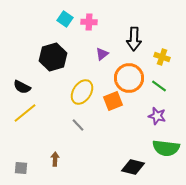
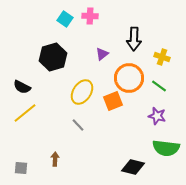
pink cross: moved 1 px right, 6 px up
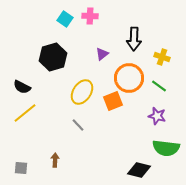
brown arrow: moved 1 px down
black diamond: moved 6 px right, 3 px down
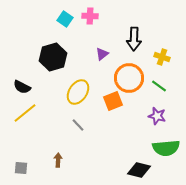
yellow ellipse: moved 4 px left
green semicircle: rotated 12 degrees counterclockwise
brown arrow: moved 3 px right
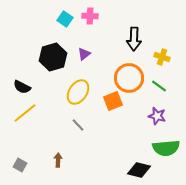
purple triangle: moved 18 px left
gray square: moved 1 px left, 3 px up; rotated 24 degrees clockwise
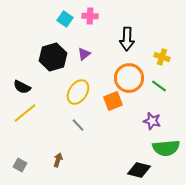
black arrow: moved 7 px left
purple star: moved 5 px left, 5 px down
brown arrow: rotated 16 degrees clockwise
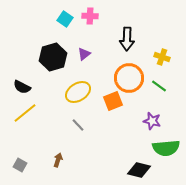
yellow ellipse: rotated 25 degrees clockwise
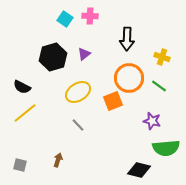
gray square: rotated 16 degrees counterclockwise
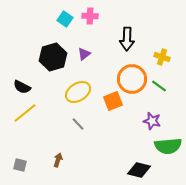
orange circle: moved 3 px right, 1 px down
gray line: moved 1 px up
green semicircle: moved 2 px right, 2 px up
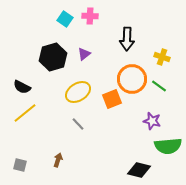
orange square: moved 1 px left, 2 px up
